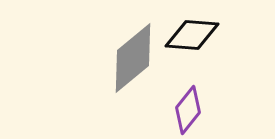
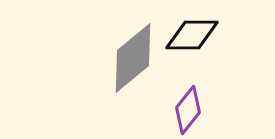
black diamond: rotated 4 degrees counterclockwise
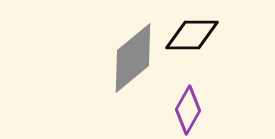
purple diamond: rotated 9 degrees counterclockwise
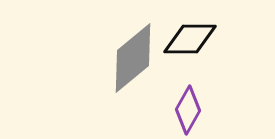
black diamond: moved 2 px left, 4 px down
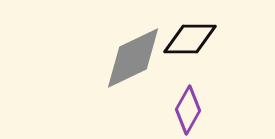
gray diamond: rotated 14 degrees clockwise
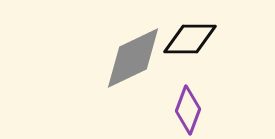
purple diamond: rotated 9 degrees counterclockwise
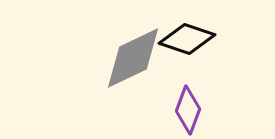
black diamond: moved 3 px left; rotated 18 degrees clockwise
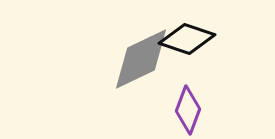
gray diamond: moved 8 px right, 1 px down
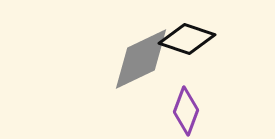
purple diamond: moved 2 px left, 1 px down
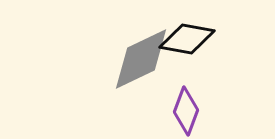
black diamond: rotated 8 degrees counterclockwise
